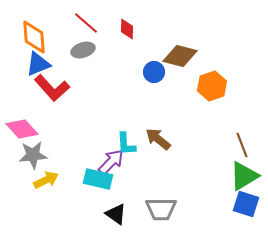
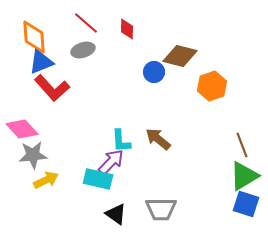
blue triangle: moved 3 px right, 2 px up
cyan L-shape: moved 5 px left, 3 px up
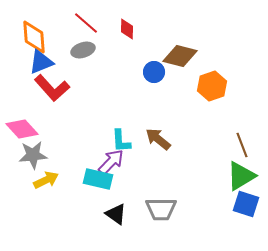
green triangle: moved 3 px left
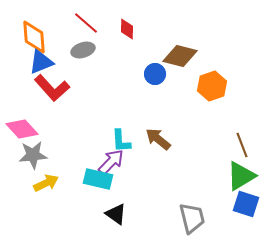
blue circle: moved 1 px right, 2 px down
yellow arrow: moved 3 px down
gray trapezoid: moved 31 px right, 9 px down; rotated 104 degrees counterclockwise
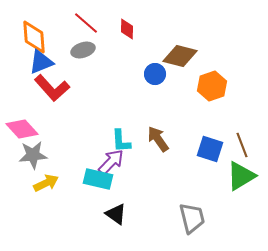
brown arrow: rotated 16 degrees clockwise
blue square: moved 36 px left, 55 px up
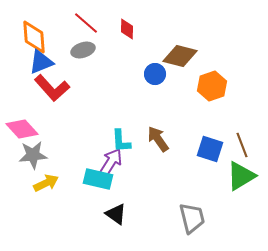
purple arrow: rotated 12 degrees counterclockwise
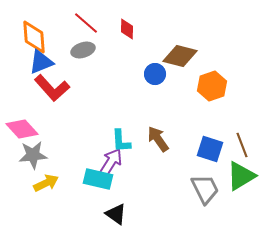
gray trapezoid: moved 13 px right, 29 px up; rotated 12 degrees counterclockwise
